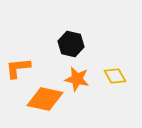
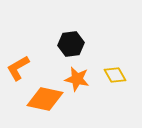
black hexagon: rotated 20 degrees counterclockwise
orange L-shape: rotated 24 degrees counterclockwise
yellow diamond: moved 1 px up
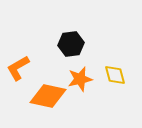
yellow diamond: rotated 15 degrees clockwise
orange star: moved 3 px right; rotated 25 degrees counterclockwise
orange diamond: moved 3 px right, 3 px up
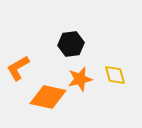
orange diamond: moved 1 px down
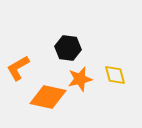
black hexagon: moved 3 px left, 4 px down; rotated 15 degrees clockwise
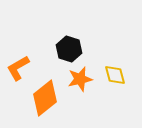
black hexagon: moved 1 px right, 1 px down; rotated 10 degrees clockwise
orange diamond: moved 3 px left, 1 px down; rotated 51 degrees counterclockwise
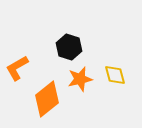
black hexagon: moved 2 px up
orange L-shape: moved 1 px left
orange diamond: moved 2 px right, 1 px down
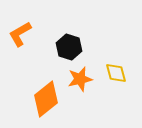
orange L-shape: moved 3 px right, 34 px up
yellow diamond: moved 1 px right, 2 px up
orange diamond: moved 1 px left
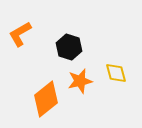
orange star: moved 2 px down
